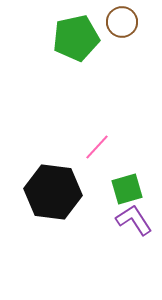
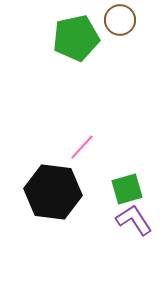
brown circle: moved 2 px left, 2 px up
pink line: moved 15 px left
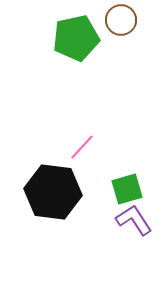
brown circle: moved 1 px right
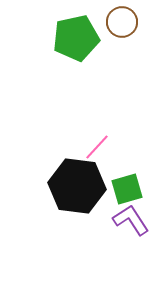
brown circle: moved 1 px right, 2 px down
pink line: moved 15 px right
black hexagon: moved 24 px right, 6 px up
purple L-shape: moved 3 px left
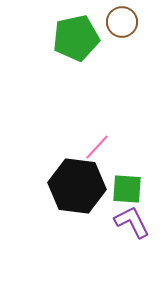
green square: rotated 20 degrees clockwise
purple L-shape: moved 1 px right, 2 px down; rotated 6 degrees clockwise
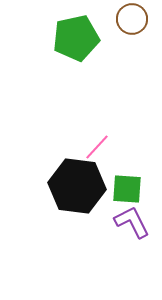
brown circle: moved 10 px right, 3 px up
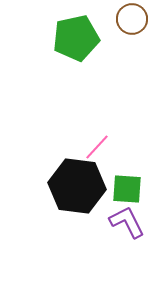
purple L-shape: moved 5 px left
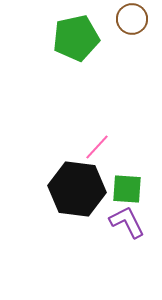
black hexagon: moved 3 px down
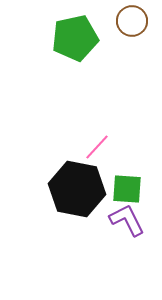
brown circle: moved 2 px down
green pentagon: moved 1 px left
black hexagon: rotated 4 degrees clockwise
purple L-shape: moved 2 px up
